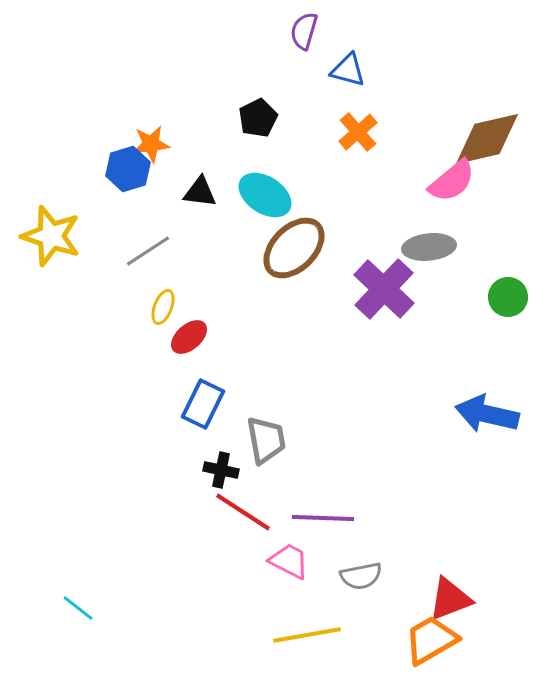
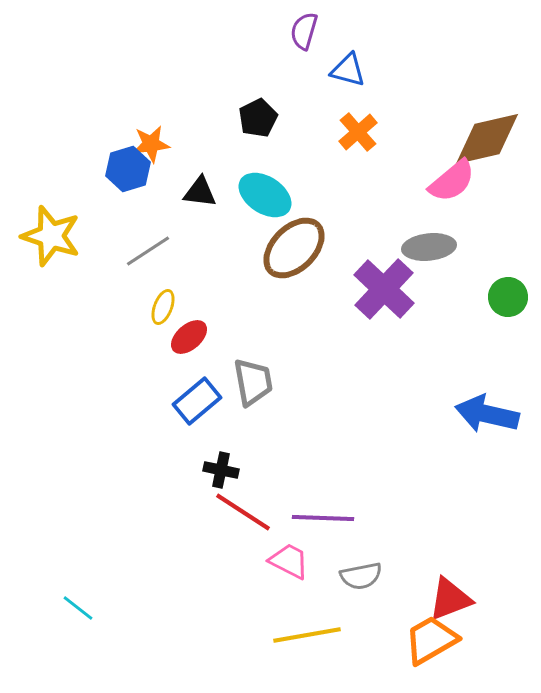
blue rectangle: moved 6 px left, 3 px up; rotated 24 degrees clockwise
gray trapezoid: moved 13 px left, 58 px up
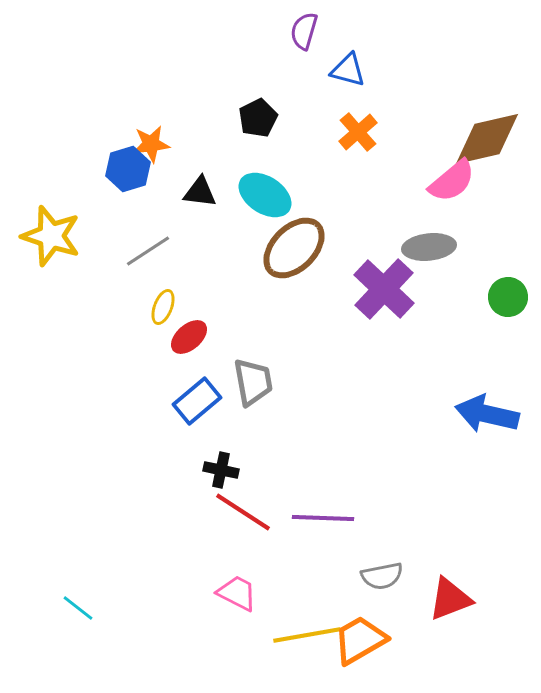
pink trapezoid: moved 52 px left, 32 px down
gray semicircle: moved 21 px right
orange trapezoid: moved 71 px left
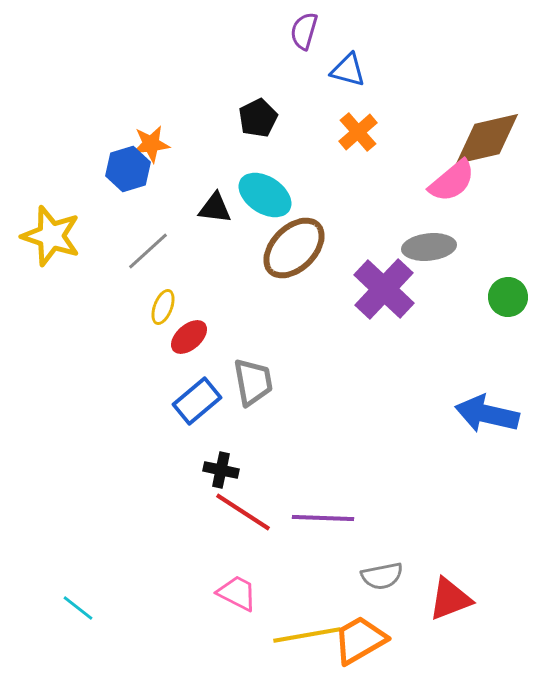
black triangle: moved 15 px right, 16 px down
gray line: rotated 9 degrees counterclockwise
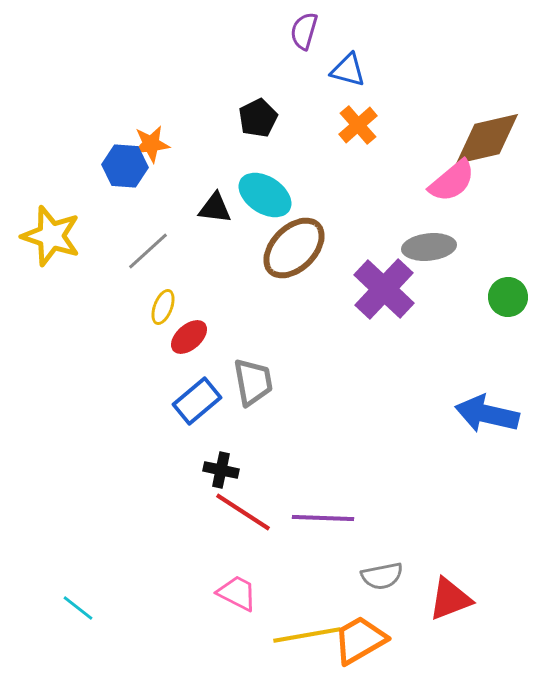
orange cross: moved 7 px up
blue hexagon: moved 3 px left, 3 px up; rotated 21 degrees clockwise
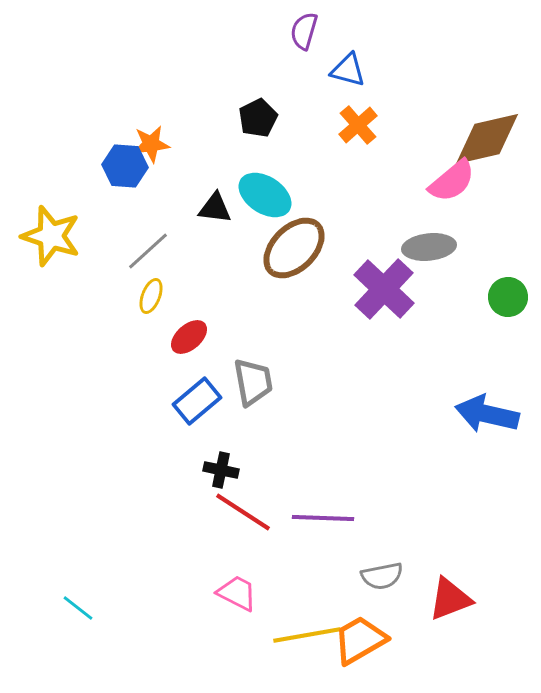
yellow ellipse: moved 12 px left, 11 px up
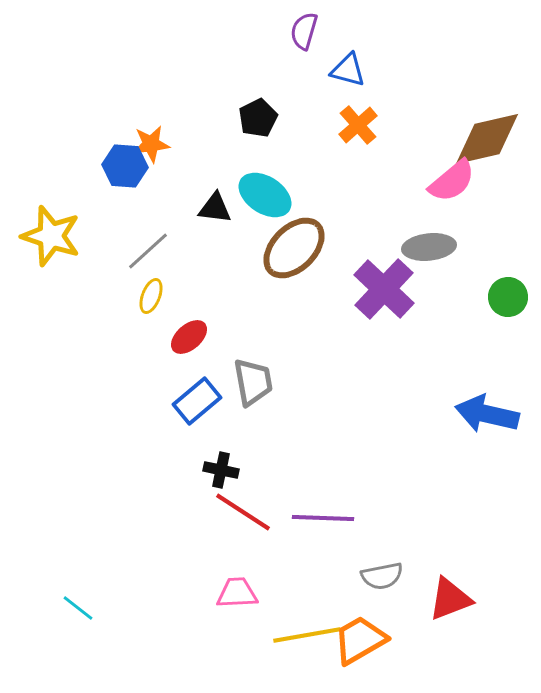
pink trapezoid: rotated 30 degrees counterclockwise
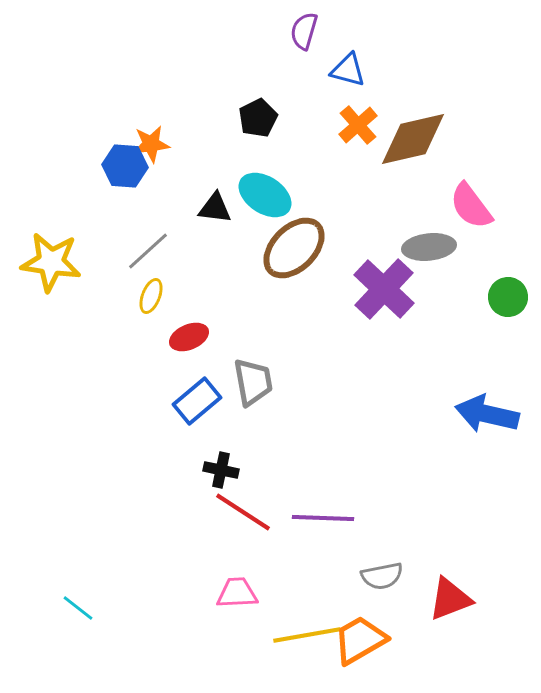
brown diamond: moved 74 px left
pink semicircle: moved 19 px right, 25 px down; rotated 93 degrees clockwise
yellow star: moved 26 px down; rotated 10 degrees counterclockwise
red ellipse: rotated 18 degrees clockwise
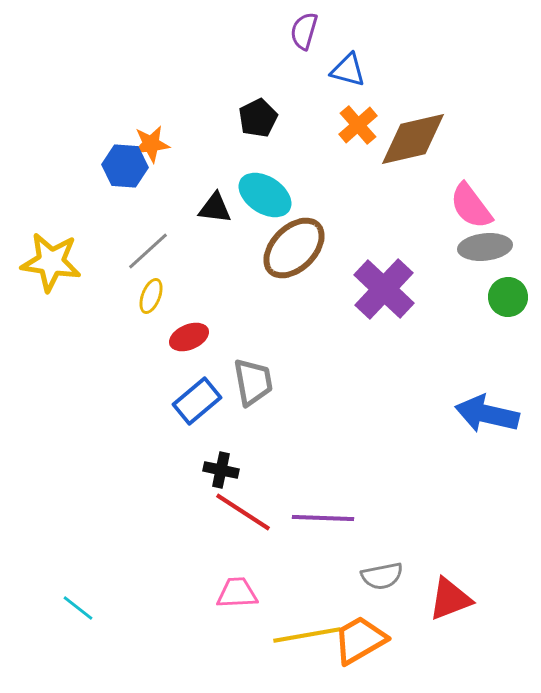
gray ellipse: moved 56 px right
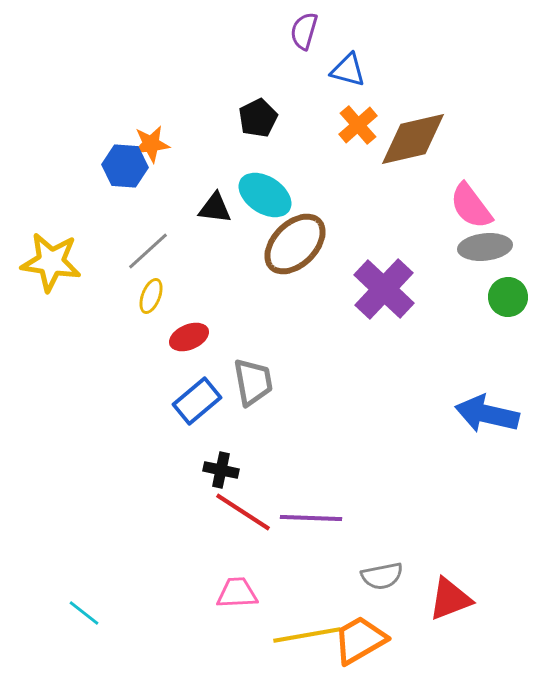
brown ellipse: moved 1 px right, 4 px up
purple line: moved 12 px left
cyan line: moved 6 px right, 5 px down
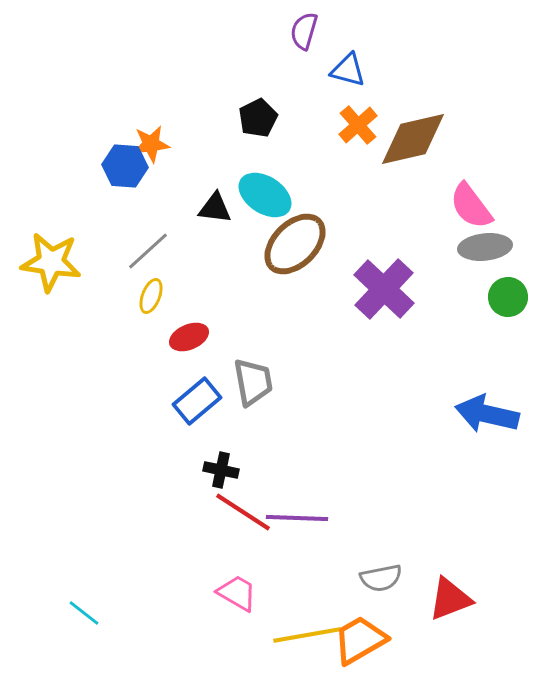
purple line: moved 14 px left
gray semicircle: moved 1 px left, 2 px down
pink trapezoid: rotated 33 degrees clockwise
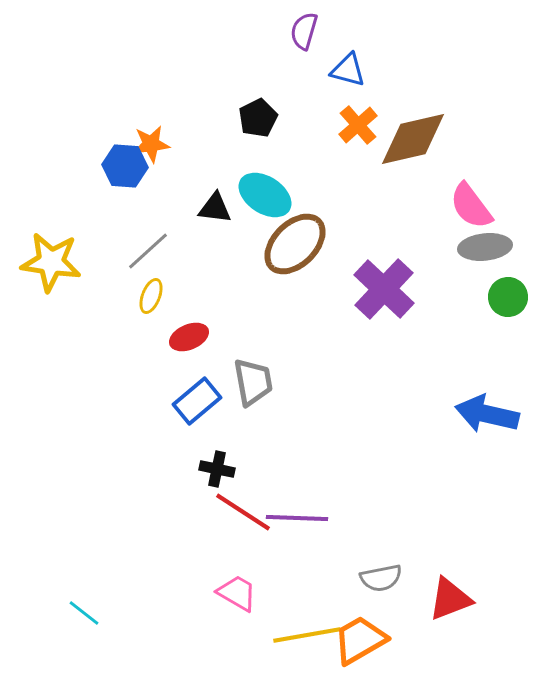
black cross: moved 4 px left, 1 px up
